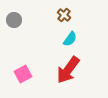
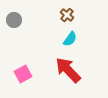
brown cross: moved 3 px right
red arrow: rotated 100 degrees clockwise
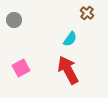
brown cross: moved 20 px right, 2 px up
red arrow: rotated 16 degrees clockwise
pink square: moved 2 px left, 6 px up
